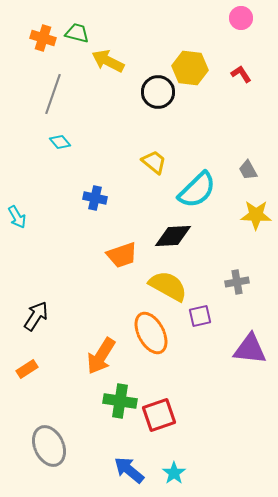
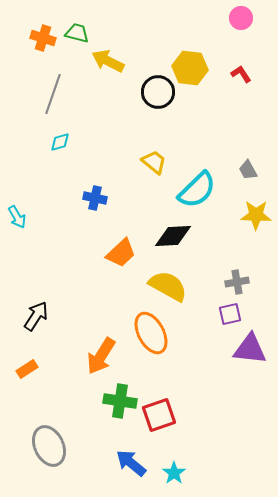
cyan diamond: rotated 65 degrees counterclockwise
orange trapezoid: moved 1 px left, 2 px up; rotated 24 degrees counterclockwise
purple square: moved 30 px right, 2 px up
blue arrow: moved 2 px right, 7 px up
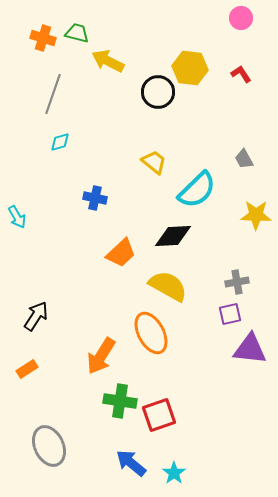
gray trapezoid: moved 4 px left, 11 px up
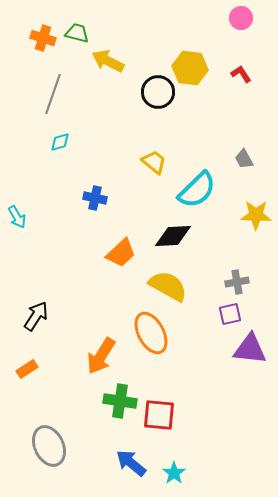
red square: rotated 24 degrees clockwise
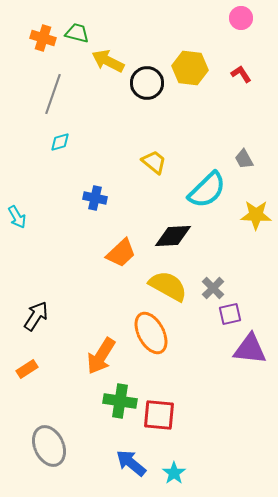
black circle: moved 11 px left, 9 px up
cyan semicircle: moved 10 px right
gray cross: moved 24 px left, 6 px down; rotated 35 degrees counterclockwise
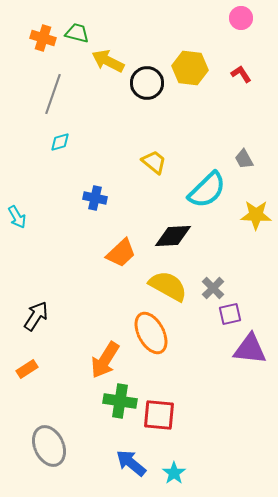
orange arrow: moved 4 px right, 4 px down
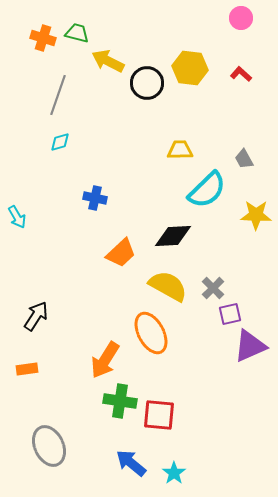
red L-shape: rotated 15 degrees counterclockwise
gray line: moved 5 px right, 1 px down
yellow trapezoid: moved 26 px right, 12 px up; rotated 40 degrees counterclockwise
purple triangle: moved 3 px up; rotated 30 degrees counterclockwise
orange rectangle: rotated 25 degrees clockwise
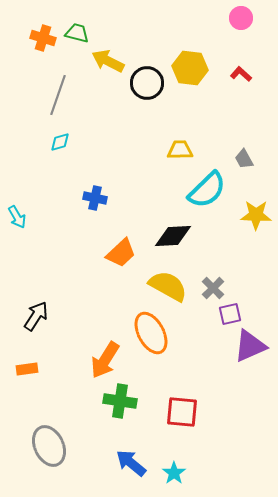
red square: moved 23 px right, 3 px up
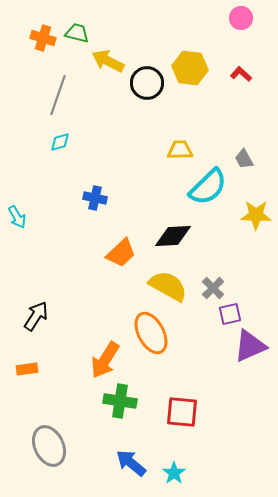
cyan semicircle: moved 1 px right, 3 px up
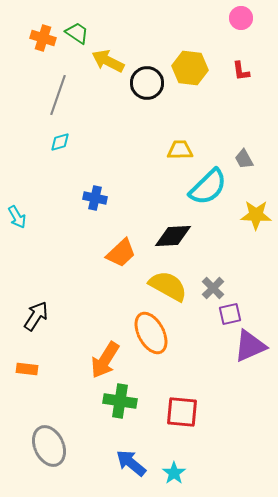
green trapezoid: rotated 20 degrees clockwise
red L-shape: moved 3 px up; rotated 140 degrees counterclockwise
orange rectangle: rotated 15 degrees clockwise
